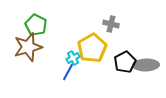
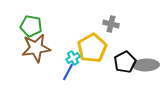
green pentagon: moved 5 px left, 1 px down; rotated 15 degrees counterclockwise
brown star: moved 8 px right, 1 px down; rotated 8 degrees clockwise
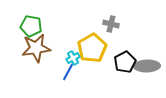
gray ellipse: moved 1 px right, 1 px down
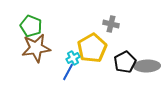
green pentagon: rotated 10 degrees clockwise
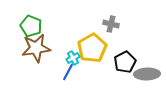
gray ellipse: moved 8 px down
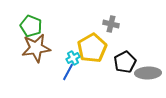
gray ellipse: moved 1 px right, 1 px up
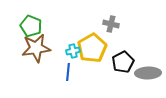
cyan cross: moved 7 px up; rotated 16 degrees clockwise
black pentagon: moved 2 px left
blue line: rotated 24 degrees counterclockwise
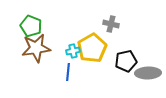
black pentagon: moved 3 px right, 1 px up; rotated 15 degrees clockwise
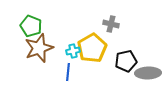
brown star: moved 3 px right; rotated 12 degrees counterclockwise
